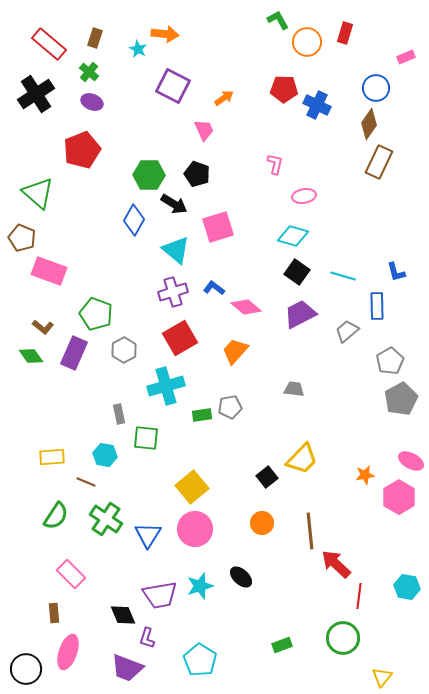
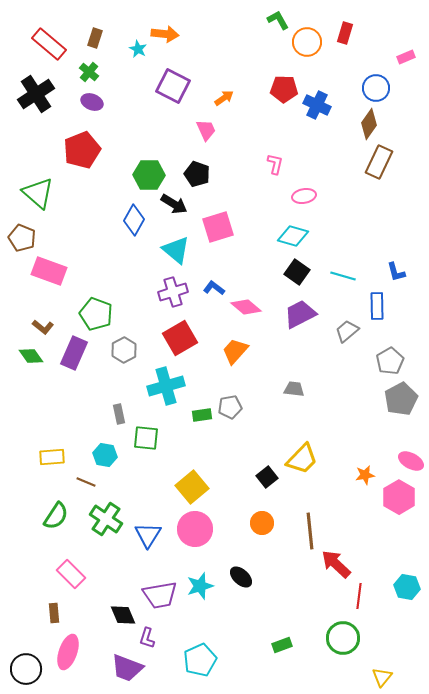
pink trapezoid at (204, 130): moved 2 px right
cyan pentagon at (200, 660): rotated 16 degrees clockwise
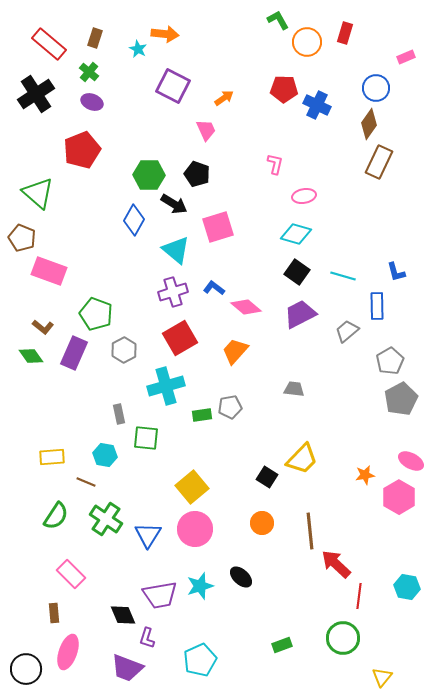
cyan diamond at (293, 236): moved 3 px right, 2 px up
black square at (267, 477): rotated 20 degrees counterclockwise
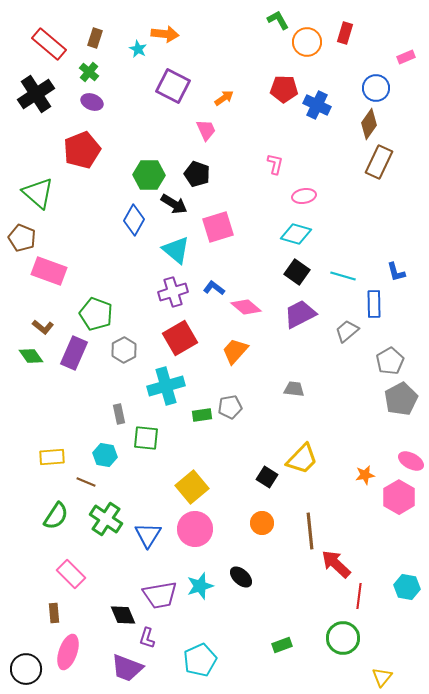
blue rectangle at (377, 306): moved 3 px left, 2 px up
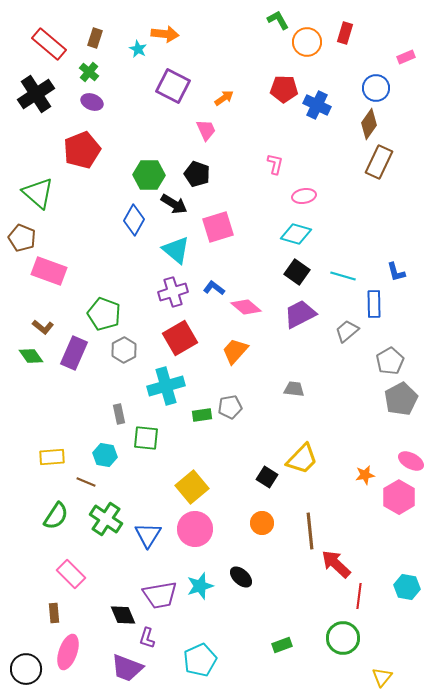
green pentagon at (96, 314): moved 8 px right
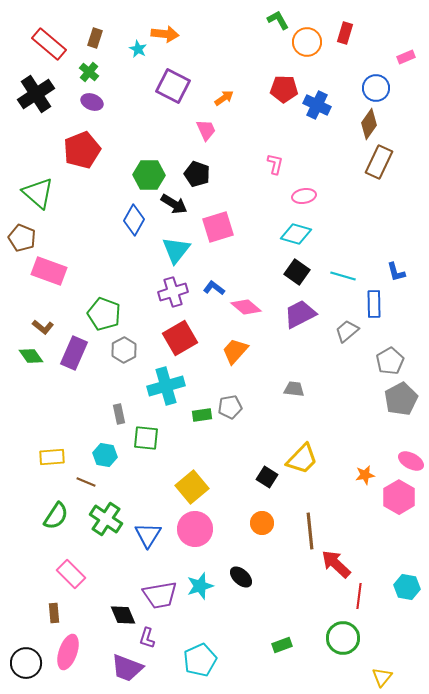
cyan triangle at (176, 250): rotated 28 degrees clockwise
black circle at (26, 669): moved 6 px up
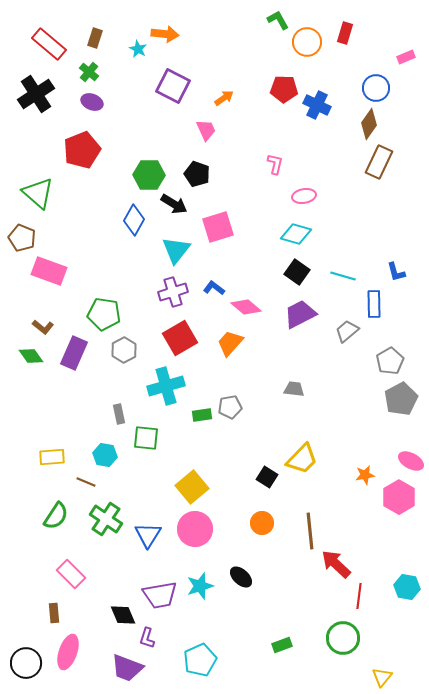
green pentagon at (104, 314): rotated 12 degrees counterclockwise
orange trapezoid at (235, 351): moved 5 px left, 8 px up
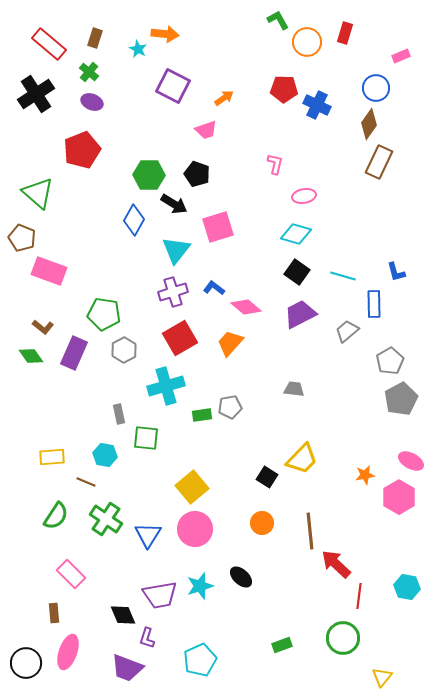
pink rectangle at (406, 57): moved 5 px left, 1 px up
pink trapezoid at (206, 130): rotated 95 degrees clockwise
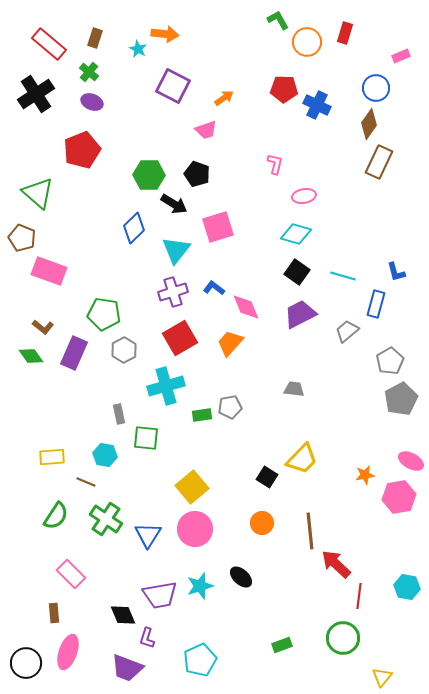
blue diamond at (134, 220): moved 8 px down; rotated 16 degrees clockwise
blue rectangle at (374, 304): moved 2 px right; rotated 16 degrees clockwise
pink diamond at (246, 307): rotated 28 degrees clockwise
pink hexagon at (399, 497): rotated 20 degrees clockwise
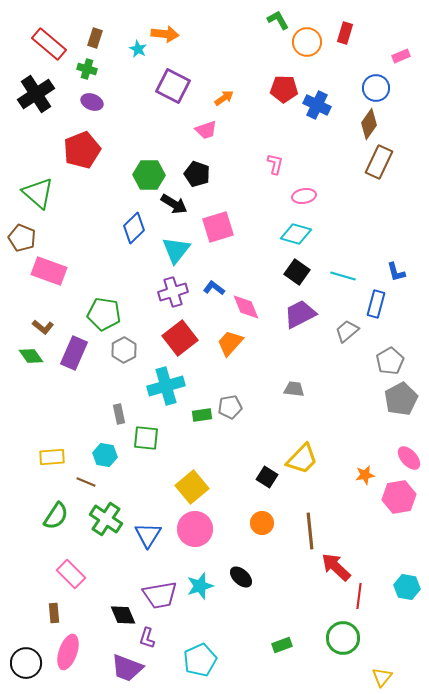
green cross at (89, 72): moved 2 px left, 3 px up; rotated 24 degrees counterclockwise
red square at (180, 338): rotated 8 degrees counterclockwise
pink ellipse at (411, 461): moved 2 px left, 3 px up; rotated 20 degrees clockwise
red arrow at (336, 564): moved 3 px down
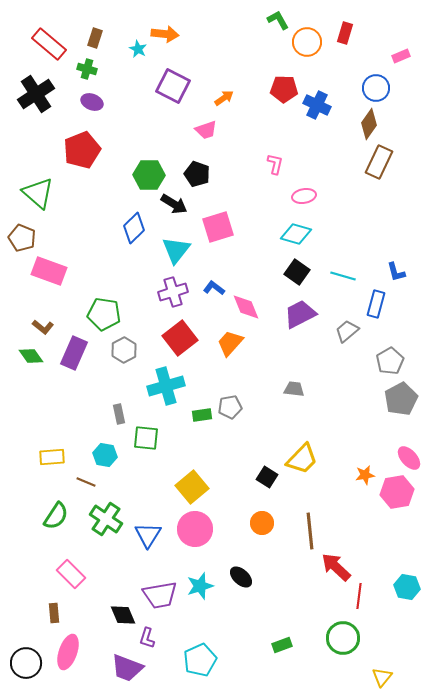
pink hexagon at (399, 497): moved 2 px left, 5 px up
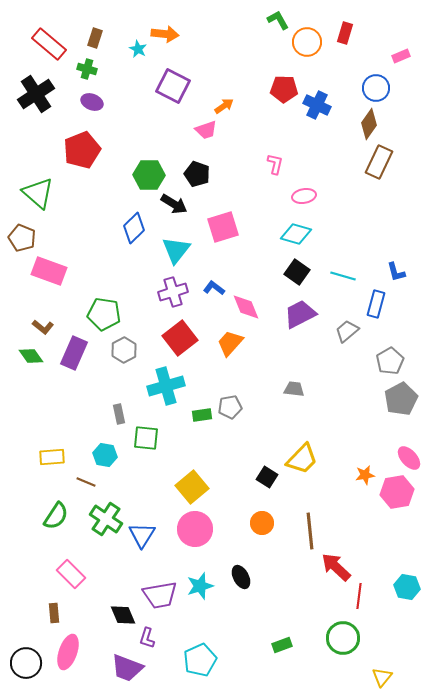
orange arrow at (224, 98): moved 8 px down
pink square at (218, 227): moved 5 px right
blue triangle at (148, 535): moved 6 px left
black ellipse at (241, 577): rotated 20 degrees clockwise
